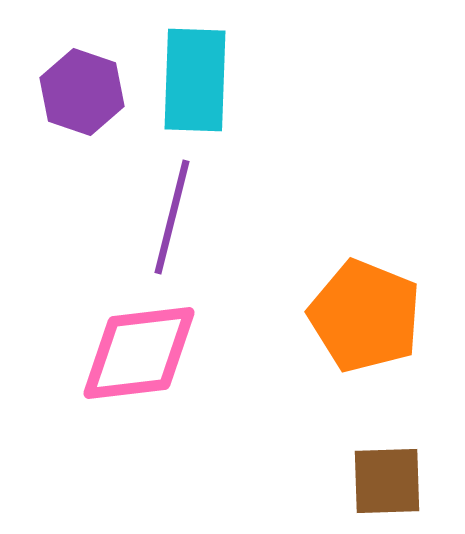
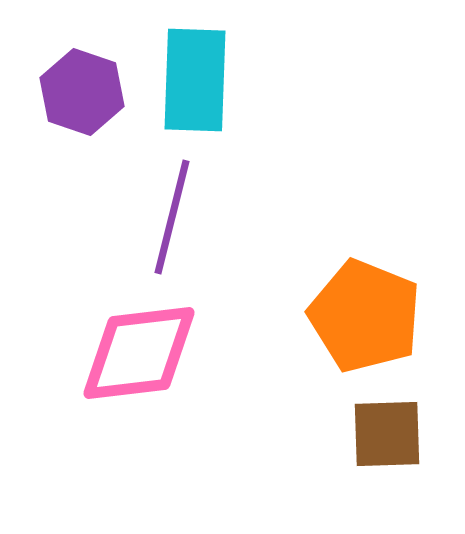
brown square: moved 47 px up
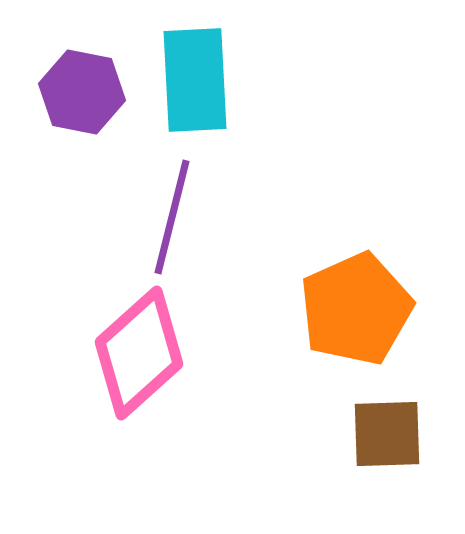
cyan rectangle: rotated 5 degrees counterclockwise
purple hexagon: rotated 8 degrees counterclockwise
orange pentagon: moved 9 px left, 7 px up; rotated 26 degrees clockwise
pink diamond: rotated 35 degrees counterclockwise
